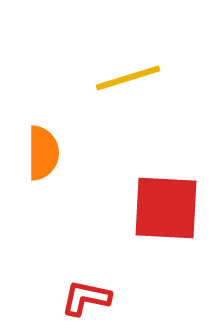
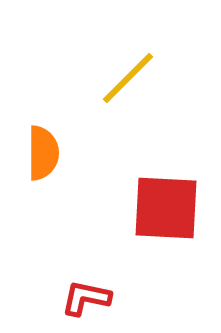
yellow line: rotated 28 degrees counterclockwise
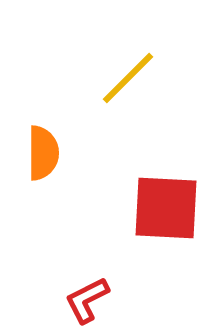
red L-shape: moved 1 px right, 2 px down; rotated 39 degrees counterclockwise
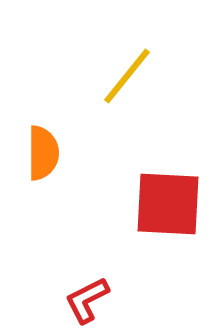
yellow line: moved 1 px left, 2 px up; rotated 6 degrees counterclockwise
red square: moved 2 px right, 4 px up
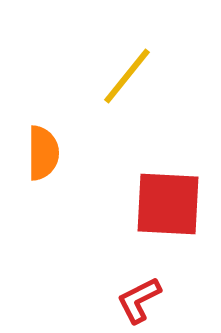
red L-shape: moved 52 px right
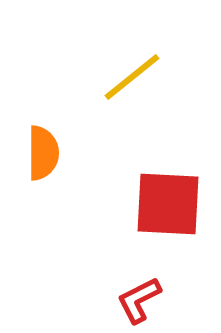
yellow line: moved 5 px right, 1 px down; rotated 12 degrees clockwise
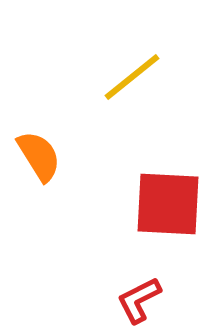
orange semicircle: moved 4 px left, 3 px down; rotated 32 degrees counterclockwise
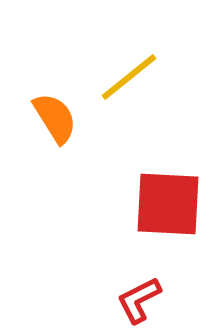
yellow line: moved 3 px left
orange semicircle: moved 16 px right, 38 px up
